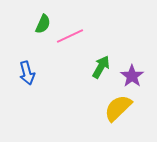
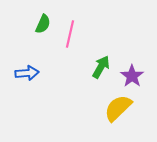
pink line: moved 2 px up; rotated 52 degrees counterclockwise
blue arrow: rotated 80 degrees counterclockwise
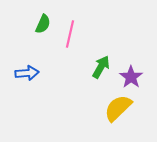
purple star: moved 1 px left, 1 px down
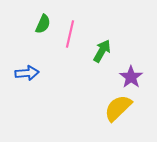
green arrow: moved 1 px right, 16 px up
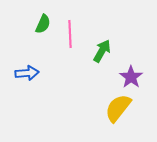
pink line: rotated 16 degrees counterclockwise
yellow semicircle: rotated 8 degrees counterclockwise
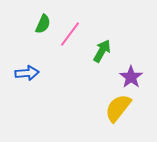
pink line: rotated 40 degrees clockwise
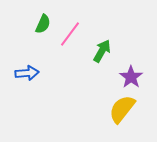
yellow semicircle: moved 4 px right, 1 px down
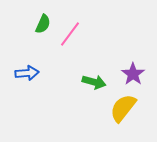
green arrow: moved 8 px left, 31 px down; rotated 75 degrees clockwise
purple star: moved 2 px right, 3 px up
yellow semicircle: moved 1 px right, 1 px up
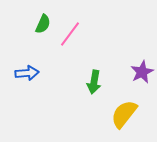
purple star: moved 9 px right, 2 px up; rotated 10 degrees clockwise
green arrow: rotated 85 degrees clockwise
yellow semicircle: moved 1 px right, 6 px down
